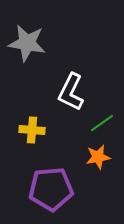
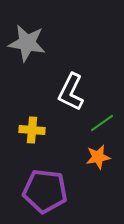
purple pentagon: moved 6 px left, 2 px down; rotated 12 degrees clockwise
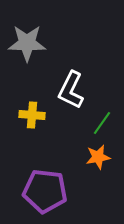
gray star: rotated 9 degrees counterclockwise
white L-shape: moved 2 px up
green line: rotated 20 degrees counterclockwise
yellow cross: moved 15 px up
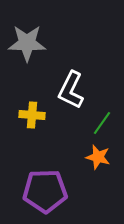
orange star: rotated 25 degrees clockwise
purple pentagon: rotated 9 degrees counterclockwise
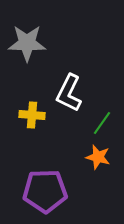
white L-shape: moved 2 px left, 3 px down
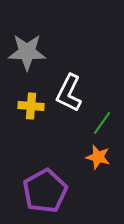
gray star: moved 9 px down
yellow cross: moved 1 px left, 9 px up
purple pentagon: rotated 27 degrees counterclockwise
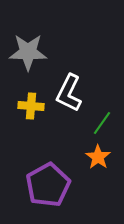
gray star: moved 1 px right
orange star: rotated 20 degrees clockwise
purple pentagon: moved 3 px right, 6 px up
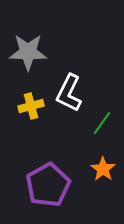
yellow cross: rotated 20 degrees counterclockwise
orange star: moved 5 px right, 12 px down
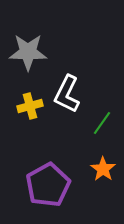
white L-shape: moved 2 px left, 1 px down
yellow cross: moved 1 px left
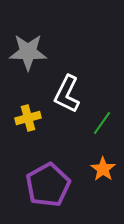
yellow cross: moved 2 px left, 12 px down
